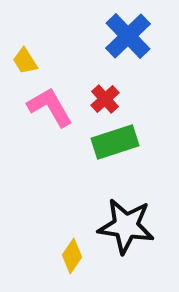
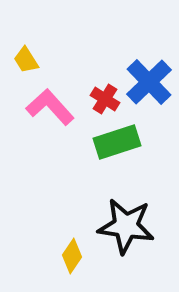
blue cross: moved 21 px right, 46 px down
yellow trapezoid: moved 1 px right, 1 px up
red cross: rotated 16 degrees counterclockwise
pink L-shape: rotated 12 degrees counterclockwise
green rectangle: moved 2 px right
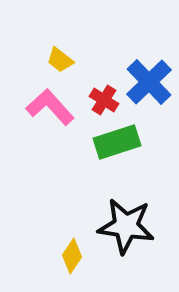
yellow trapezoid: moved 34 px right; rotated 20 degrees counterclockwise
red cross: moved 1 px left, 1 px down
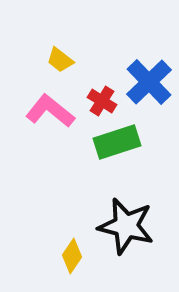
red cross: moved 2 px left, 1 px down
pink L-shape: moved 4 px down; rotated 9 degrees counterclockwise
black star: rotated 6 degrees clockwise
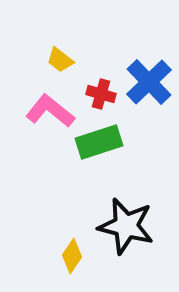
red cross: moved 1 px left, 7 px up; rotated 16 degrees counterclockwise
green rectangle: moved 18 px left
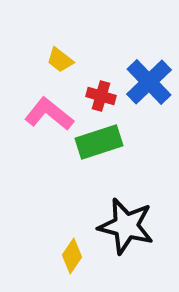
red cross: moved 2 px down
pink L-shape: moved 1 px left, 3 px down
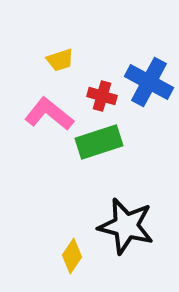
yellow trapezoid: rotated 56 degrees counterclockwise
blue cross: rotated 18 degrees counterclockwise
red cross: moved 1 px right
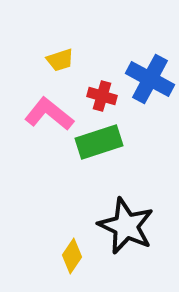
blue cross: moved 1 px right, 3 px up
black star: rotated 10 degrees clockwise
